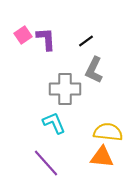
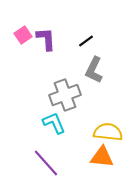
gray cross: moved 6 px down; rotated 20 degrees counterclockwise
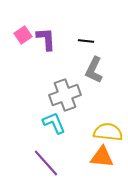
black line: rotated 42 degrees clockwise
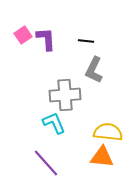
gray cross: rotated 16 degrees clockwise
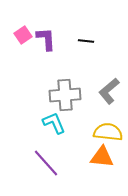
gray L-shape: moved 15 px right, 21 px down; rotated 24 degrees clockwise
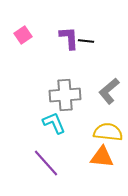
purple L-shape: moved 23 px right, 1 px up
